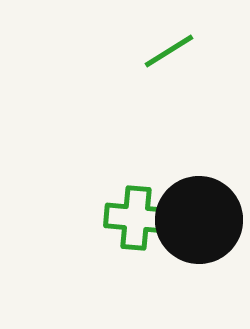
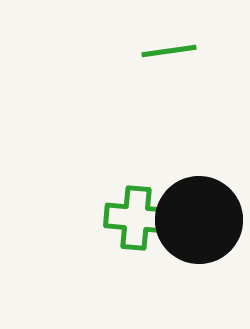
green line: rotated 24 degrees clockwise
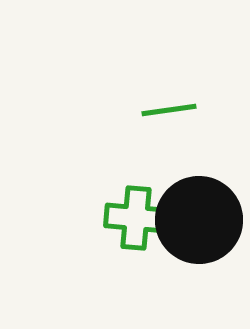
green line: moved 59 px down
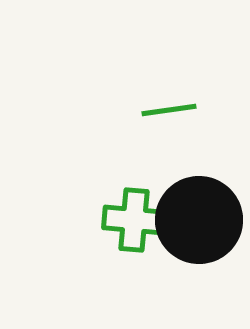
green cross: moved 2 px left, 2 px down
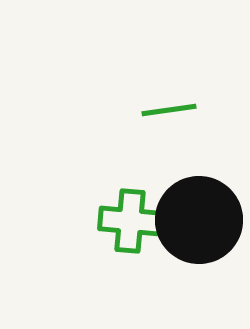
green cross: moved 4 px left, 1 px down
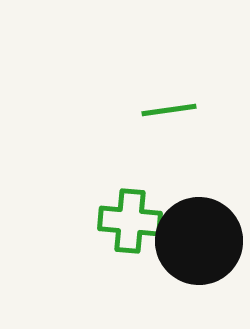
black circle: moved 21 px down
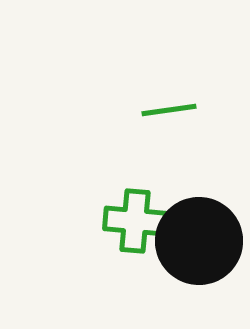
green cross: moved 5 px right
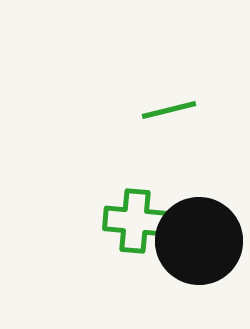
green line: rotated 6 degrees counterclockwise
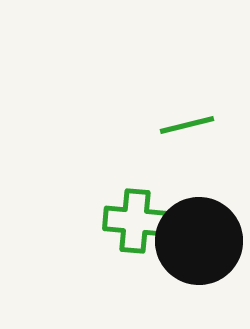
green line: moved 18 px right, 15 px down
